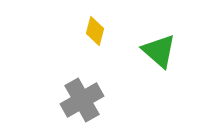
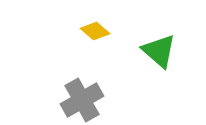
yellow diamond: rotated 64 degrees counterclockwise
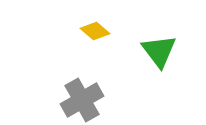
green triangle: rotated 12 degrees clockwise
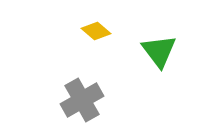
yellow diamond: moved 1 px right
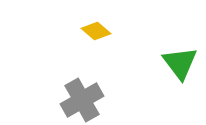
green triangle: moved 21 px right, 12 px down
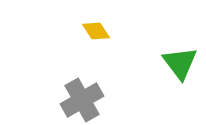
yellow diamond: rotated 16 degrees clockwise
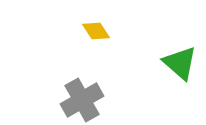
green triangle: rotated 12 degrees counterclockwise
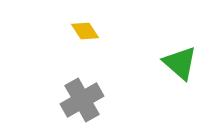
yellow diamond: moved 11 px left
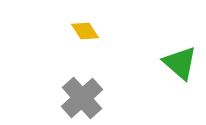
gray cross: moved 2 px up; rotated 12 degrees counterclockwise
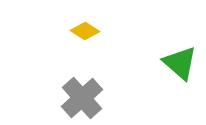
yellow diamond: rotated 24 degrees counterclockwise
